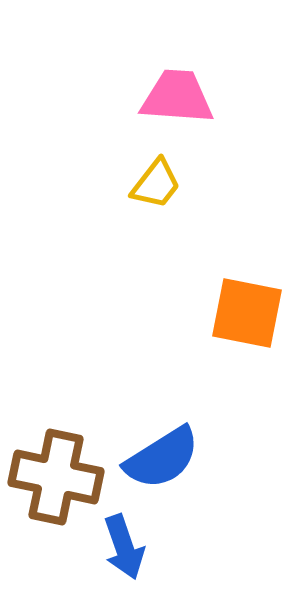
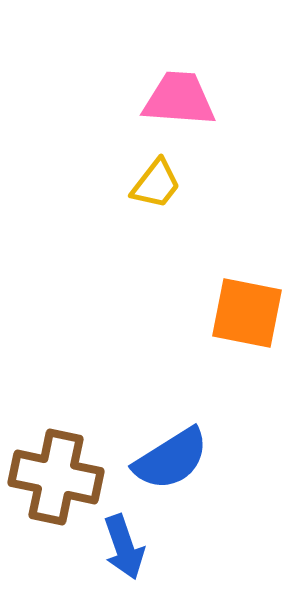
pink trapezoid: moved 2 px right, 2 px down
blue semicircle: moved 9 px right, 1 px down
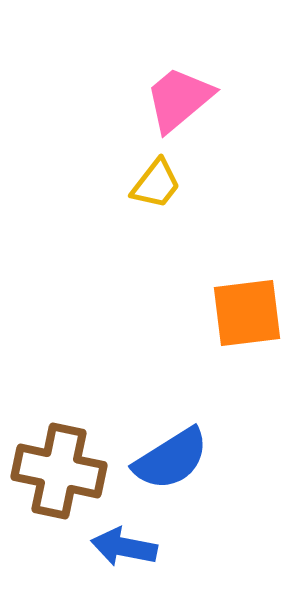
pink trapezoid: rotated 44 degrees counterclockwise
orange square: rotated 18 degrees counterclockwise
brown cross: moved 3 px right, 6 px up
blue arrow: rotated 120 degrees clockwise
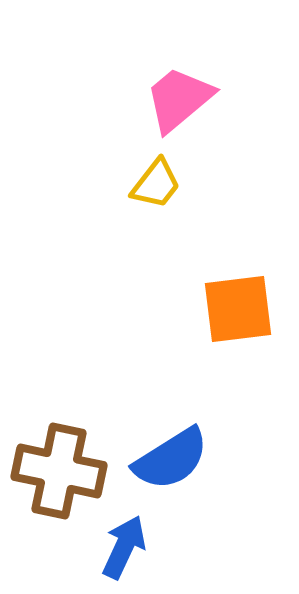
orange square: moved 9 px left, 4 px up
blue arrow: rotated 104 degrees clockwise
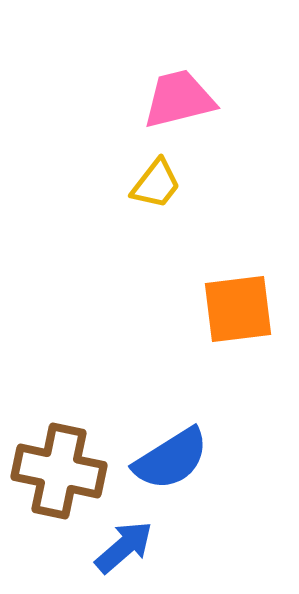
pink trapezoid: rotated 26 degrees clockwise
blue arrow: rotated 24 degrees clockwise
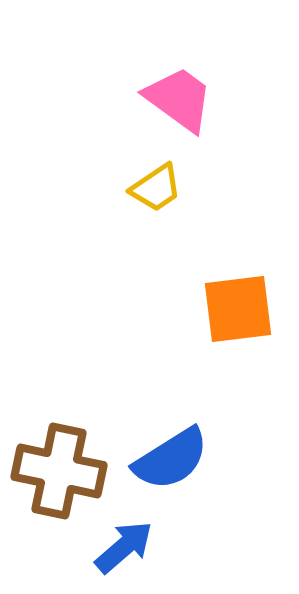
pink trapezoid: rotated 50 degrees clockwise
yellow trapezoid: moved 4 px down; rotated 18 degrees clockwise
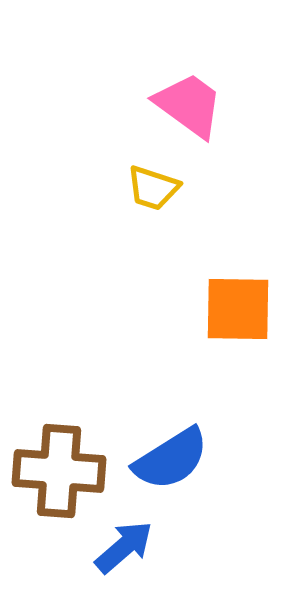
pink trapezoid: moved 10 px right, 6 px down
yellow trapezoid: moved 3 px left; rotated 52 degrees clockwise
orange square: rotated 8 degrees clockwise
brown cross: rotated 8 degrees counterclockwise
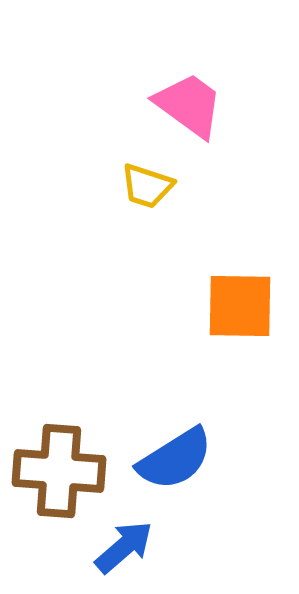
yellow trapezoid: moved 6 px left, 2 px up
orange square: moved 2 px right, 3 px up
blue semicircle: moved 4 px right
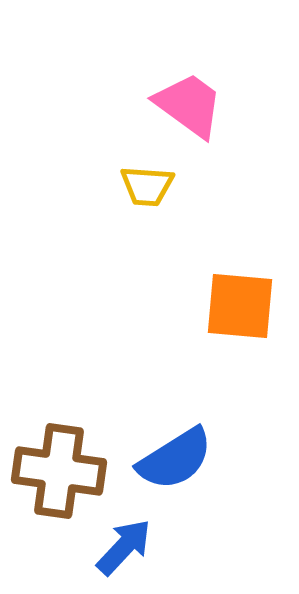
yellow trapezoid: rotated 14 degrees counterclockwise
orange square: rotated 4 degrees clockwise
brown cross: rotated 4 degrees clockwise
blue arrow: rotated 6 degrees counterclockwise
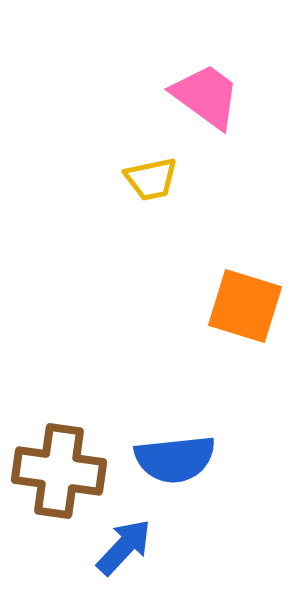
pink trapezoid: moved 17 px right, 9 px up
yellow trapezoid: moved 4 px right, 7 px up; rotated 16 degrees counterclockwise
orange square: moved 5 px right; rotated 12 degrees clockwise
blue semicircle: rotated 26 degrees clockwise
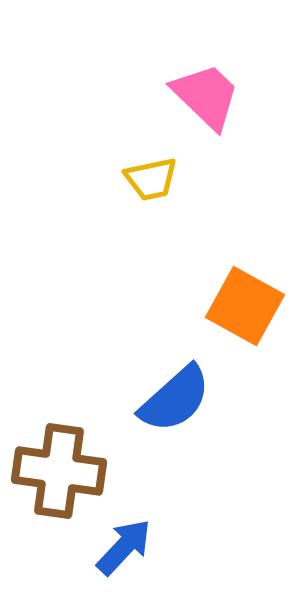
pink trapezoid: rotated 8 degrees clockwise
orange square: rotated 12 degrees clockwise
blue semicircle: moved 60 px up; rotated 36 degrees counterclockwise
